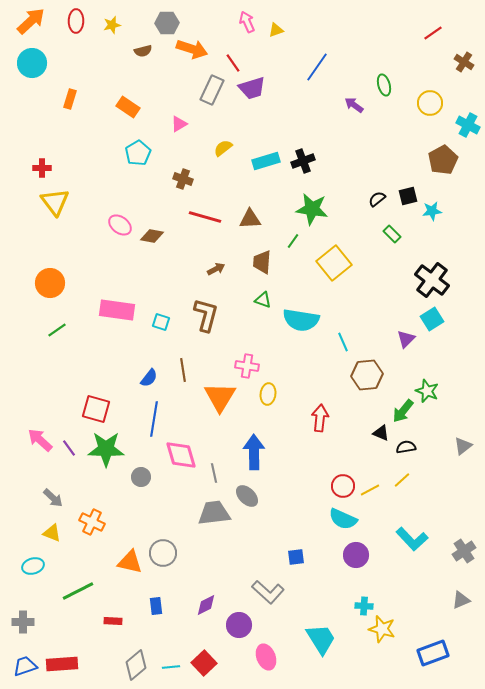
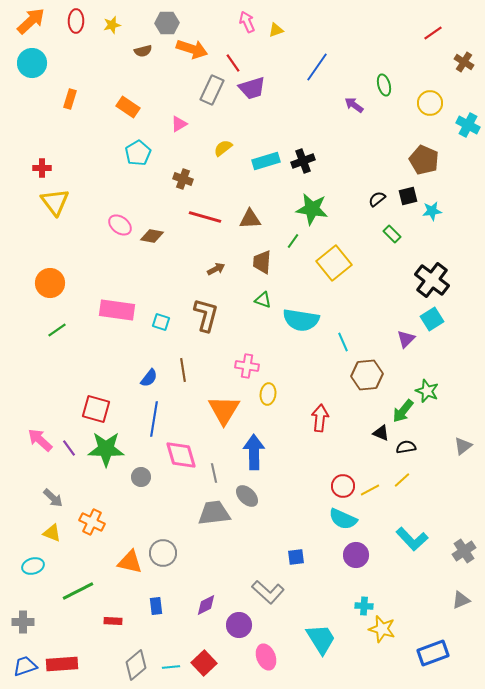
brown pentagon at (443, 160): moved 19 px left; rotated 20 degrees counterclockwise
orange triangle at (220, 397): moved 4 px right, 13 px down
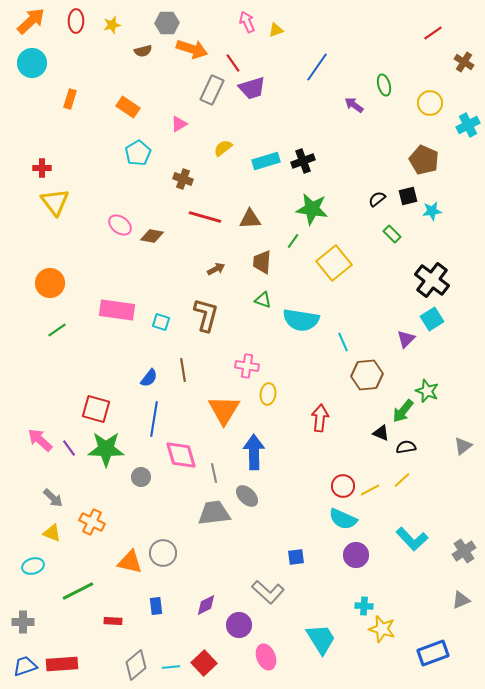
cyan cross at (468, 125): rotated 35 degrees clockwise
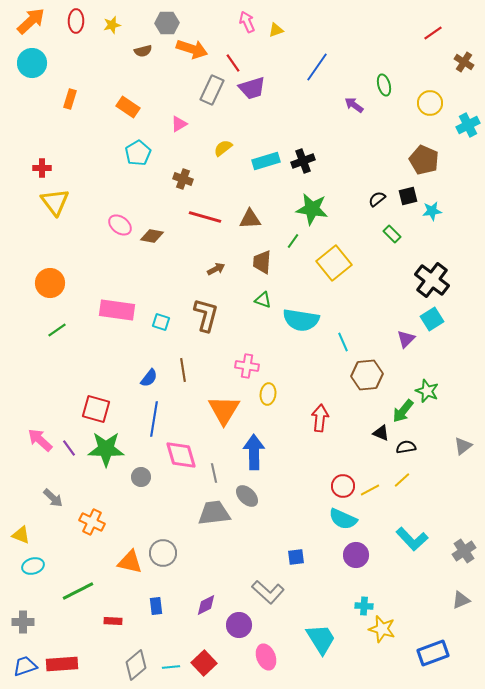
yellow triangle at (52, 533): moved 31 px left, 2 px down
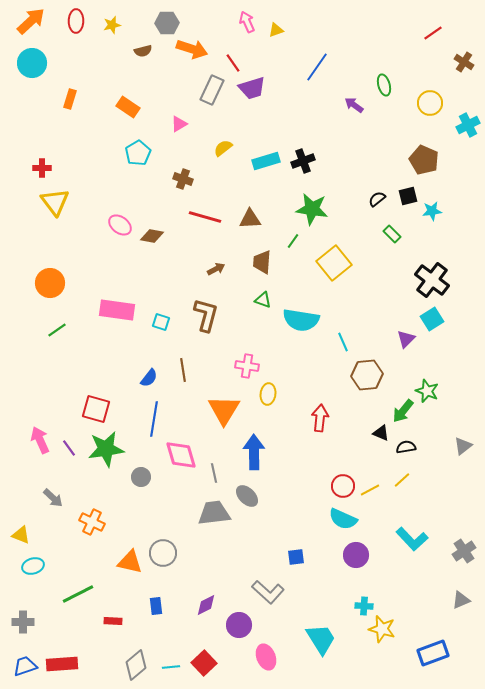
pink arrow at (40, 440): rotated 24 degrees clockwise
green star at (106, 449): rotated 9 degrees counterclockwise
green line at (78, 591): moved 3 px down
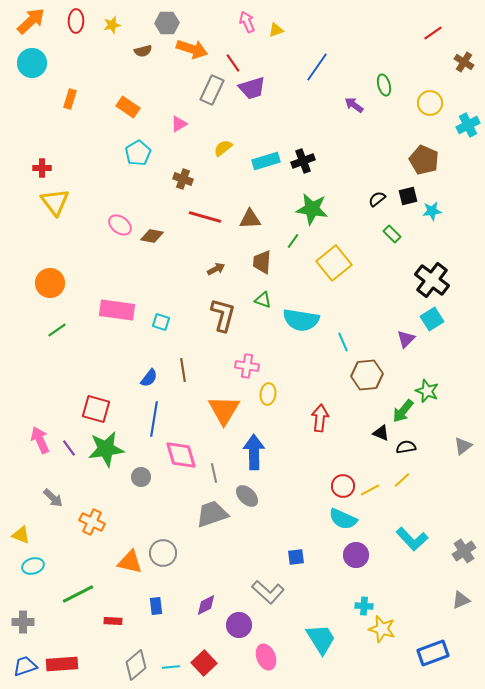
brown L-shape at (206, 315): moved 17 px right
gray trapezoid at (214, 513): moved 2 px left, 1 px down; rotated 12 degrees counterclockwise
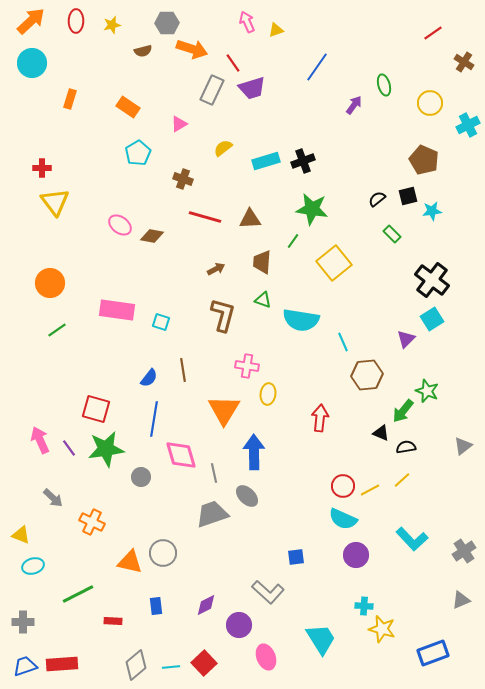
purple arrow at (354, 105): rotated 90 degrees clockwise
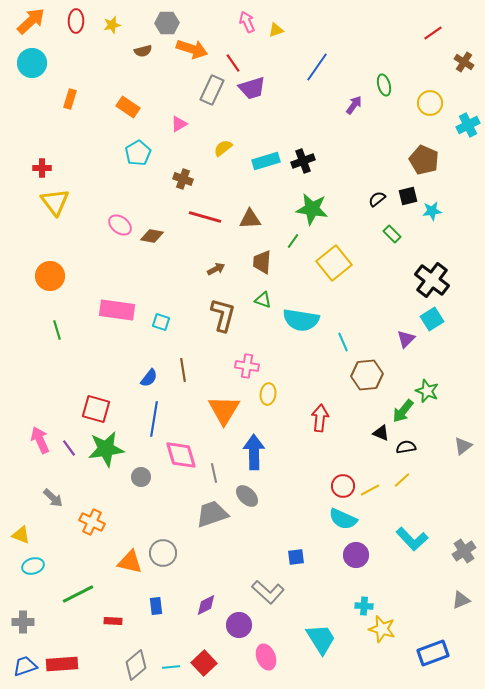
orange circle at (50, 283): moved 7 px up
green line at (57, 330): rotated 72 degrees counterclockwise
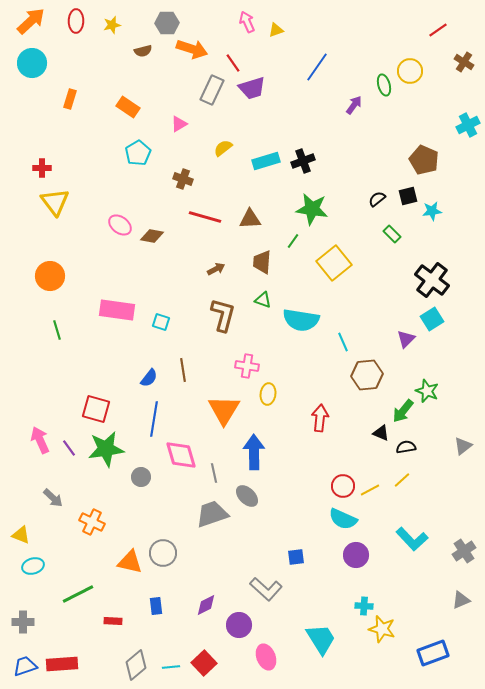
red line at (433, 33): moved 5 px right, 3 px up
yellow circle at (430, 103): moved 20 px left, 32 px up
gray L-shape at (268, 592): moved 2 px left, 3 px up
